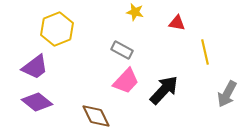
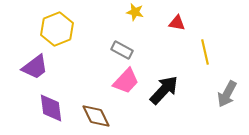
purple diamond: moved 14 px right, 6 px down; rotated 44 degrees clockwise
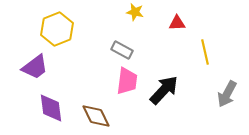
red triangle: rotated 12 degrees counterclockwise
pink trapezoid: moved 1 px right; rotated 36 degrees counterclockwise
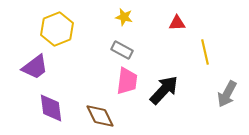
yellow star: moved 11 px left, 5 px down
brown diamond: moved 4 px right
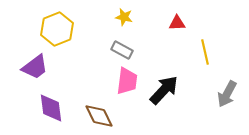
brown diamond: moved 1 px left
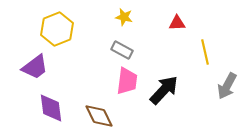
gray arrow: moved 8 px up
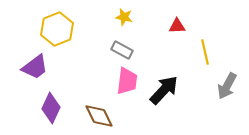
red triangle: moved 3 px down
purple diamond: rotated 32 degrees clockwise
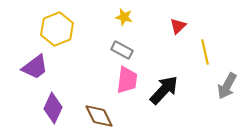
red triangle: moved 1 px right; rotated 42 degrees counterclockwise
pink trapezoid: moved 1 px up
purple diamond: moved 2 px right
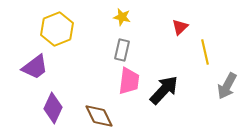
yellow star: moved 2 px left
red triangle: moved 2 px right, 1 px down
gray rectangle: rotated 75 degrees clockwise
pink trapezoid: moved 2 px right, 1 px down
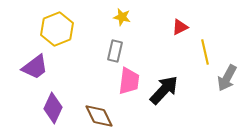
red triangle: rotated 18 degrees clockwise
gray rectangle: moved 7 px left, 1 px down
gray arrow: moved 8 px up
